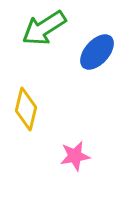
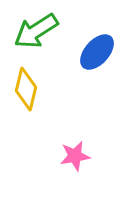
green arrow: moved 8 px left, 3 px down
yellow diamond: moved 20 px up
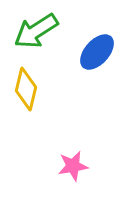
pink star: moved 2 px left, 10 px down
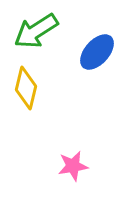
yellow diamond: moved 1 px up
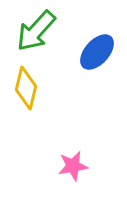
green arrow: rotated 15 degrees counterclockwise
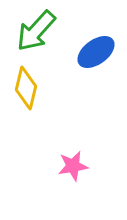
blue ellipse: moved 1 px left; rotated 12 degrees clockwise
